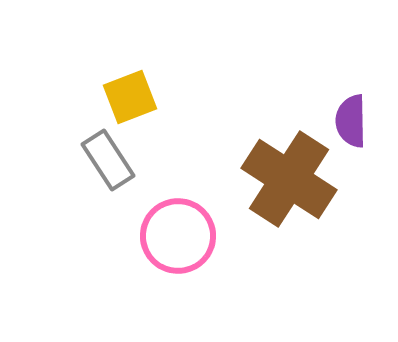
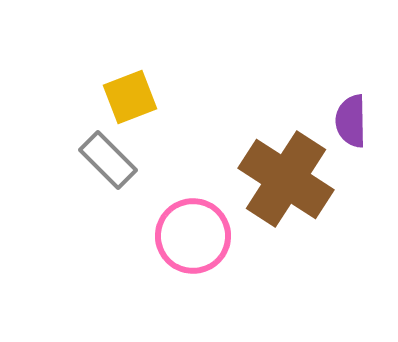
gray rectangle: rotated 12 degrees counterclockwise
brown cross: moved 3 px left
pink circle: moved 15 px right
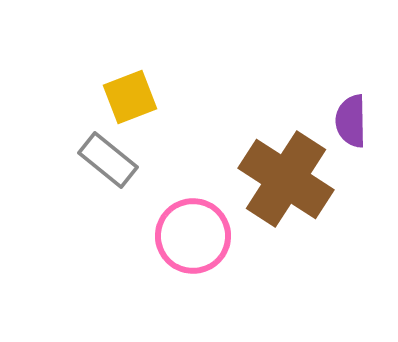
gray rectangle: rotated 6 degrees counterclockwise
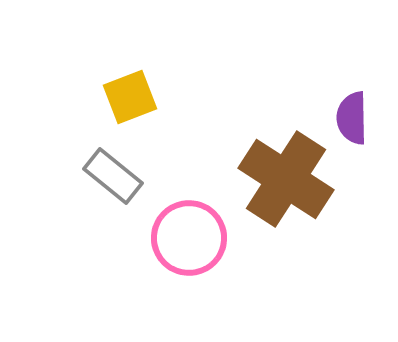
purple semicircle: moved 1 px right, 3 px up
gray rectangle: moved 5 px right, 16 px down
pink circle: moved 4 px left, 2 px down
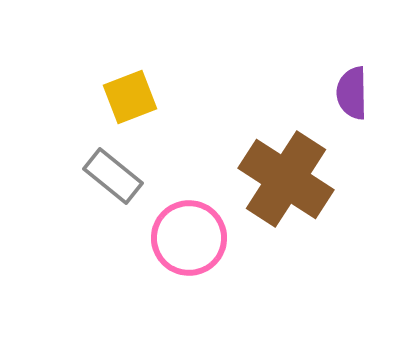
purple semicircle: moved 25 px up
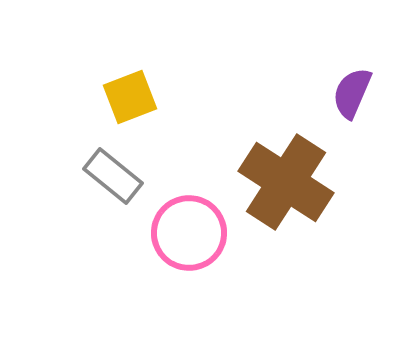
purple semicircle: rotated 24 degrees clockwise
brown cross: moved 3 px down
pink circle: moved 5 px up
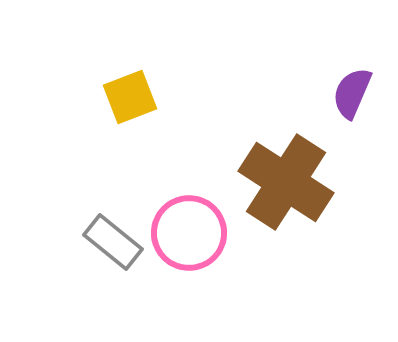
gray rectangle: moved 66 px down
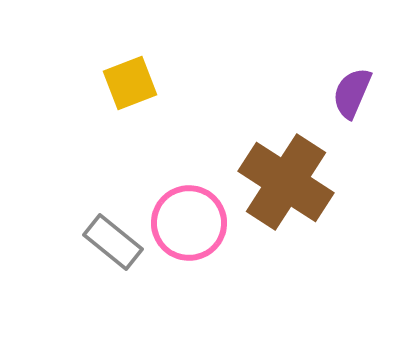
yellow square: moved 14 px up
pink circle: moved 10 px up
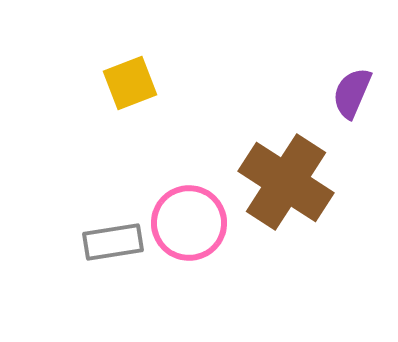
gray rectangle: rotated 48 degrees counterclockwise
